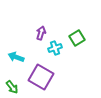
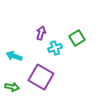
cyan arrow: moved 2 px left, 1 px up
green arrow: rotated 40 degrees counterclockwise
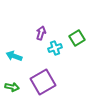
purple square: moved 2 px right, 5 px down; rotated 30 degrees clockwise
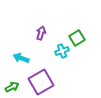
cyan cross: moved 7 px right, 3 px down
cyan arrow: moved 7 px right, 2 px down
purple square: moved 2 px left
green arrow: rotated 40 degrees counterclockwise
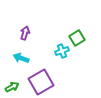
purple arrow: moved 16 px left
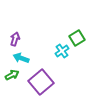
purple arrow: moved 10 px left, 6 px down
cyan cross: rotated 16 degrees counterclockwise
purple square: rotated 10 degrees counterclockwise
green arrow: moved 12 px up
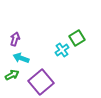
cyan cross: moved 1 px up
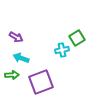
purple arrow: moved 1 px right, 2 px up; rotated 104 degrees clockwise
cyan cross: rotated 24 degrees clockwise
green arrow: rotated 24 degrees clockwise
purple square: rotated 20 degrees clockwise
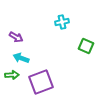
green square: moved 9 px right, 8 px down; rotated 35 degrees counterclockwise
cyan cross: moved 28 px up
